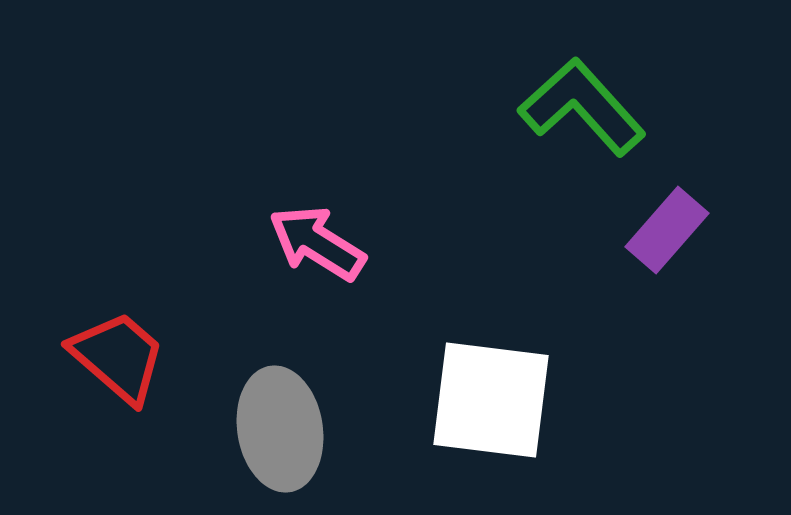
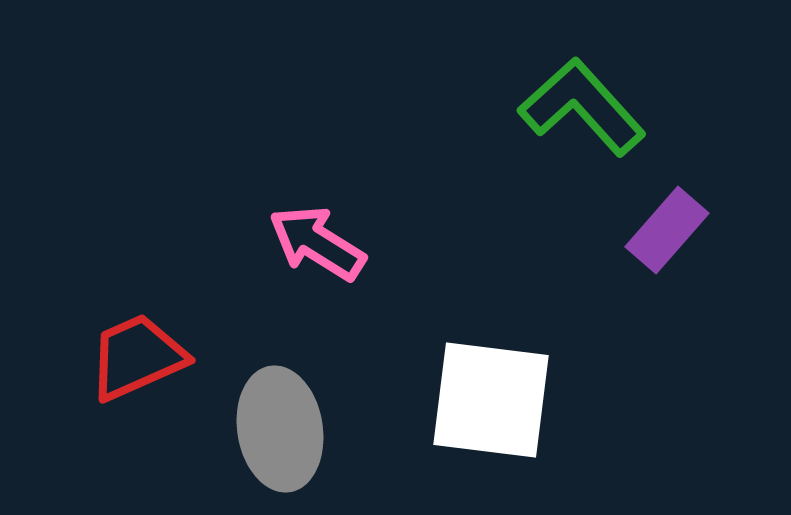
red trapezoid: moved 19 px right; rotated 65 degrees counterclockwise
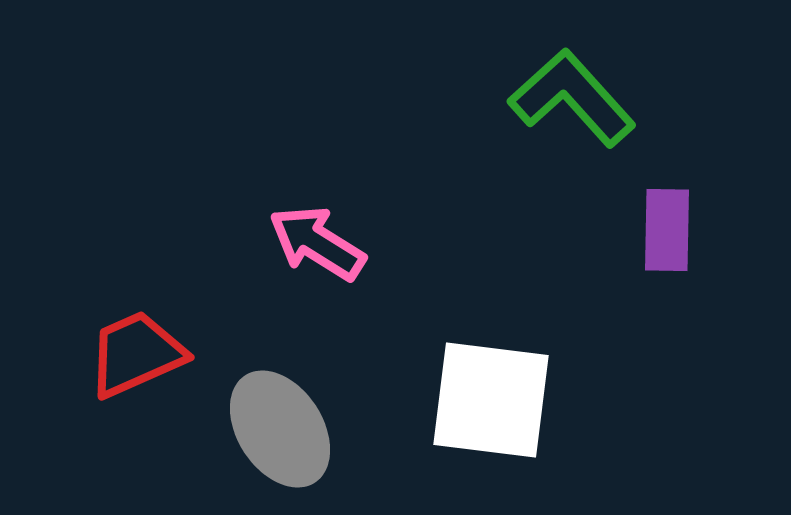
green L-shape: moved 10 px left, 9 px up
purple rectangle: rotated 40 degrees counterclockwise
red trapezoid: moved 1 px left, 3 px up
gray ellipse: rotated 24 degrees counterclockwise
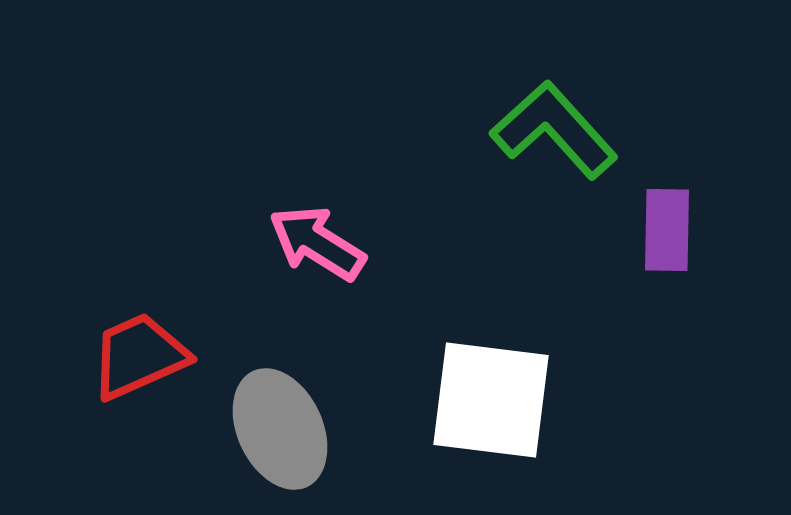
green L-shape: moved 18 px left, 32 px down
red trapezoid: moved 3 px right, 2 px down
gray ellipse: rotated 8 degrees clockwise
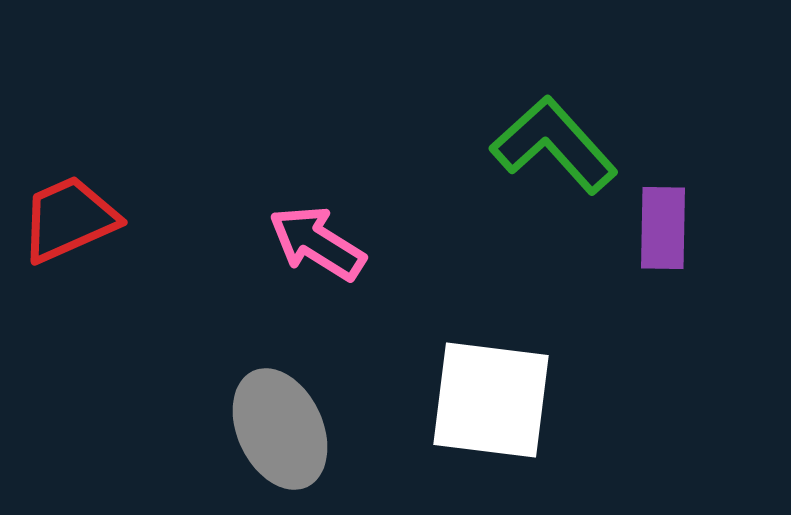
green L-shape: moved 15 px down
purple rectangle: moved 4 px left, 2 px up
red trapezoid: moved 70 px left, 137 px up
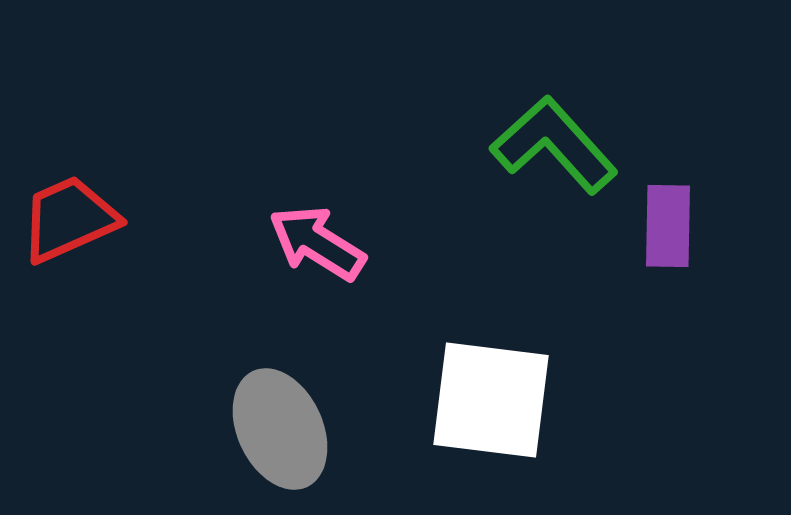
purple rectangle: moved 5 px right, 2 px up
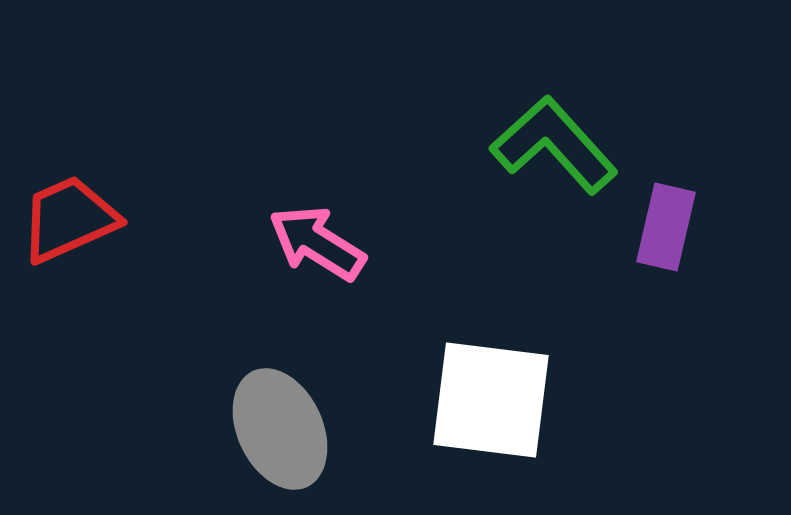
purple rectangle: moved 2 px left, 1 px down; rotated 12 degrees clockwise
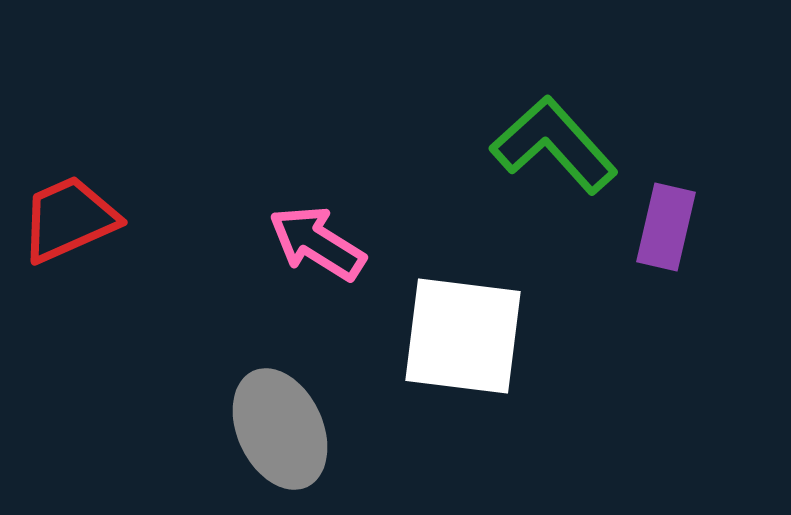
white square: moved 28 px left, 64 px up
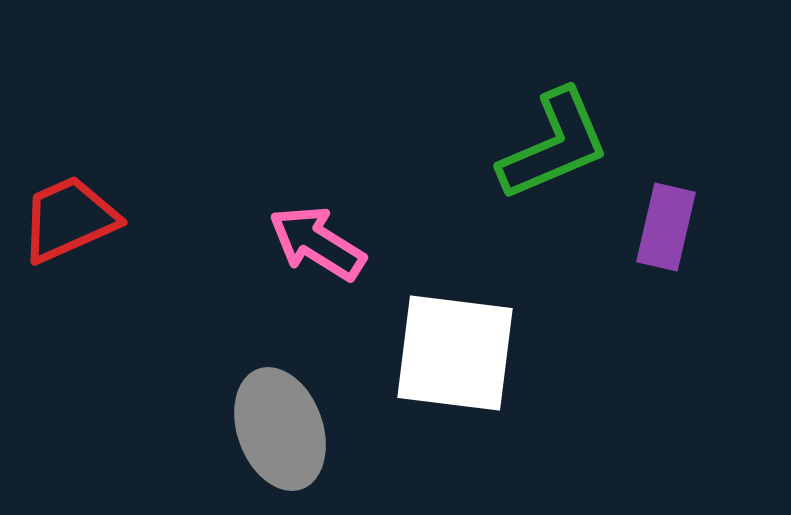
green L-shape: rotated 109 degrees clockwise
white square: moved 8 px left, 17 px down
gray ellipse: rotated 5 degrees clockwise
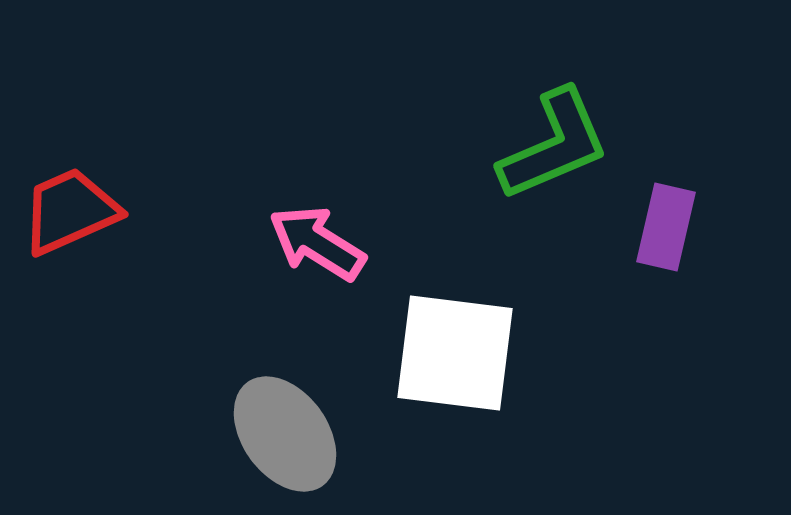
red trapezoid: moved 1 px right, 8 px up
gray ellipse: moved 5 px right, 5 px down; rotated 16 degrees counterclockwise
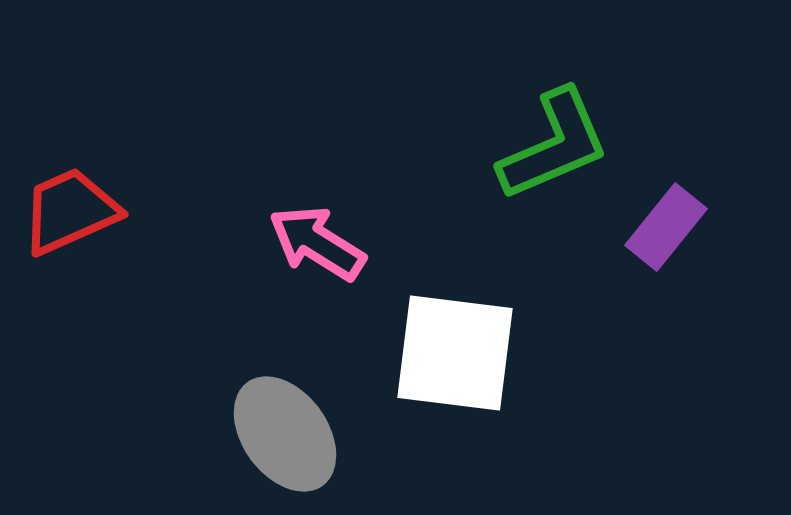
purple rectangle: rotated 26 degrees clockwise
